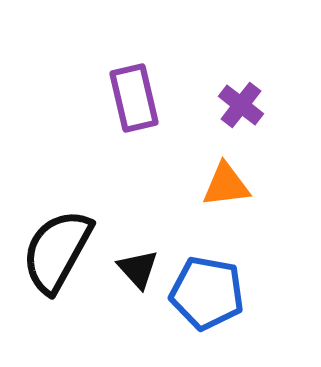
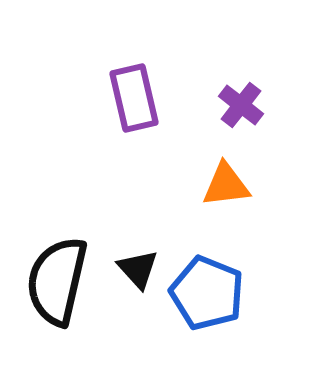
black semicircle: moved 30 px down; rotated 16 degrees counterclockwise
blue pentagon: rotated 12 degrees clockwise
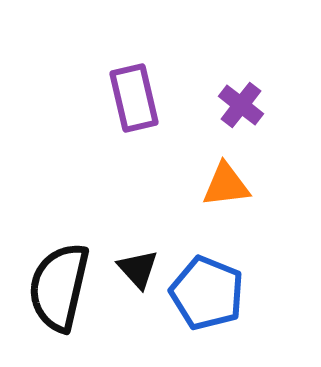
black semicircle: moved 2 px right, 6 px down
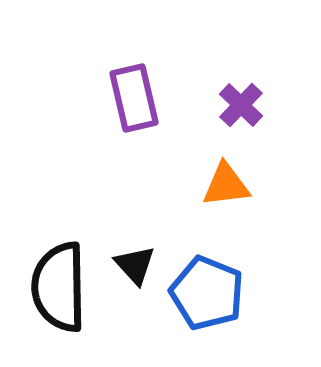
purple cross: rotated 6 degrees clockwise
black triangle: moved 3 px left, 4 px up
black semicircle: rotated 14 degrees counterclockwise
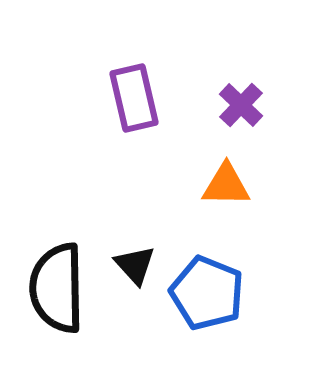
orange triangle: rotated 8 degrees clockwise
black semicircle: moved 2 px left, 1 px down
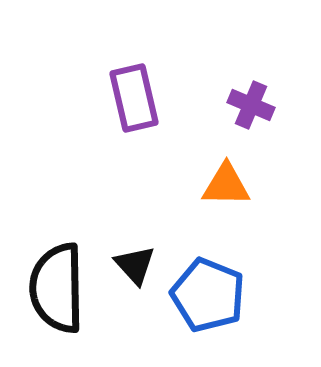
purple cross: moved 10 px right; rotated 21 degrees counterclockwise
blue pentagon: moved 1 px right, 2 px down
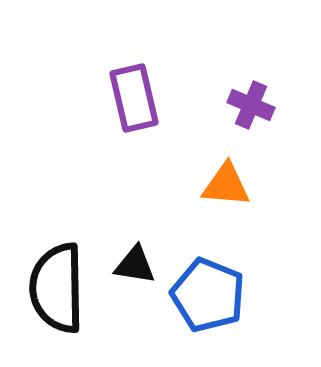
orange triangle: rotated 4 degrees clockwise
black triangle: rotated 39 degrees counterclockwise
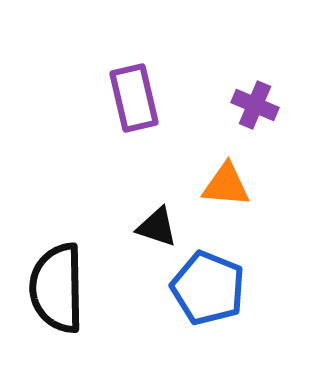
purple cross: moved 4 px right
black triangle: moved 22 px right, 38 px up; rotated 9 degrees clockwise
blue pentagon: moved 7 px up
